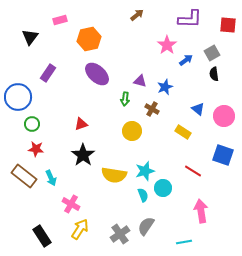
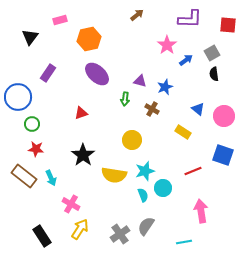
red triangle: moved 11 px up
yellow circle: moved 9 px down
red line: rotated 54 degrees counterclockwise
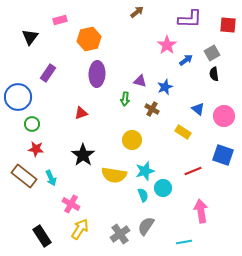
brown arrow: moved 3 px up
purple ellipse: rotated 50 degrees clockwise
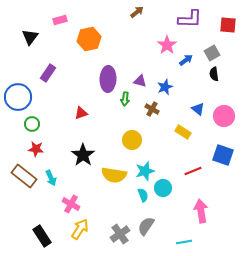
purple ellipse: moved 11 px right, 5 px down
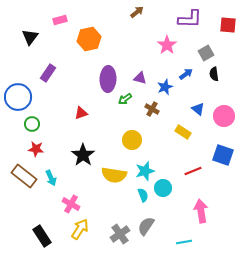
gray square: moved 6 px left
blue arrow: moved 14 px down
purple triangle: moved 3 px up
green arrow: rotated 48 degrees clockwise
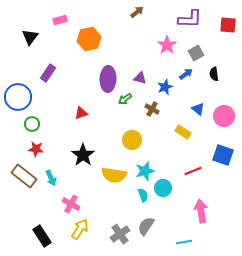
gray square: moved 10 px left
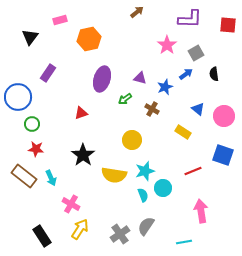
purple ellipse: moved 6 px left; rotated 15 degrees clockwise
